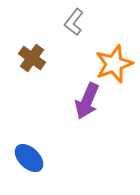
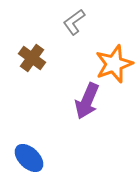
gray L-shape: rotated 16 degrees clockwise
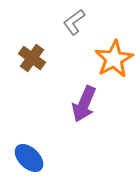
orange star: moved 5 px up; rotated 9 degrees counterclockwise
purple arrow: moved 3 px left, 3 px down
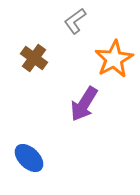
gray L-shape: moved 1 px right, 1 px up
brown cross: moved 2 px right
purple arrow: rotated 9 degrees clockwise
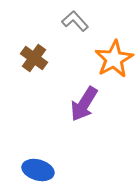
gray L-shape: rotated 84 degrees clockwise
blue ellipse: moved 9 px right, 12 px down; rotated 28 degrees counterclockwise
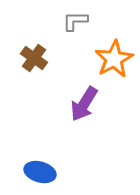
gray L-shape: rotated 48 degrees counterclockwise
blue ellipse: moved 2 px right, 2 px down
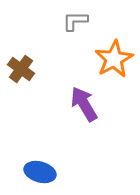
brown cross: moved 13 px left, 11 px down
purple arrow: rotated 117 degrees clockwise
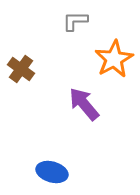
purple arrow: rotated 9 degrees counterclockwise
blue ellipse: moved 12 px right
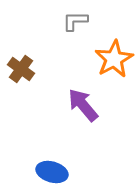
purple arrow: moved 1 px left, 1 px down
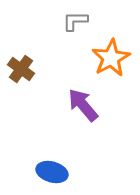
orange star: moved 3 px left, 1 px up
